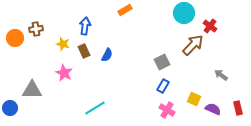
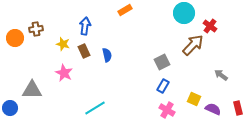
blue semicircle: rotated 40 degrees counterclockwise
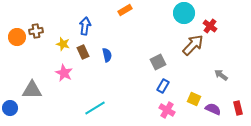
brown cross: moved 2 px down
orange circle: moved 2 px right, 1 px up
brown rectangle: moved 1 px left, 1 px down
gray square: moved 4 px left
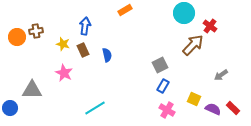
brown rectangle: moved 2 px up
gray square: moved 2 px right, 3 px down
gray arrow: rotated 72 degrees counterclockwise
red rectangle: moved 5 px left; rotated 32 degrees counterclockwise
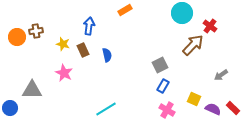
cyan circle: moved 2 px left
blue arrow: moved 4 px right
cyan line: moved 11 px right, 1 px down
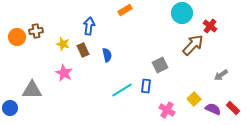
blue rectangle: moved 17 px left; rotated 24 degrees counterclockwise
yellow square: rotated 24 degrees clockwise
cyan line: moved 16 px right, 19 px up
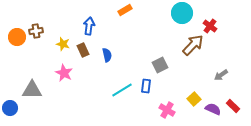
red rectangle: moved 2 px up
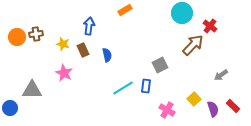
brown cross: moved 3 px down
cyan line: moved 1 px right, 2 px up
purple semicircle: rotated 49 degrees clockwise
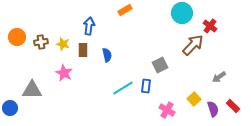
brown cross: moved 5 px right, 8 px down
brown rectangle: rotated 24 degrees clockwise
gray arrow: moved 2 px left, 2 px down
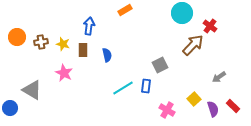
gray triangle: rotated 30 degrees clockwise
